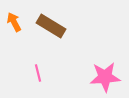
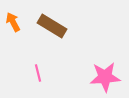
orange arrow: moved 1 px left
brown rectangle: moved 1 px right
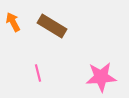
pink star: moved 4 px left
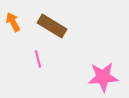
pink line: moved 14 px up
pink star: moved 2 px right
